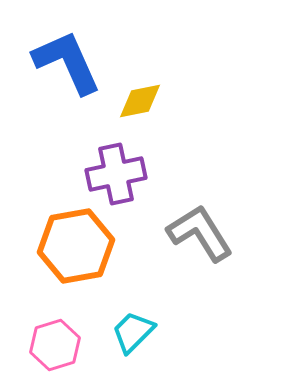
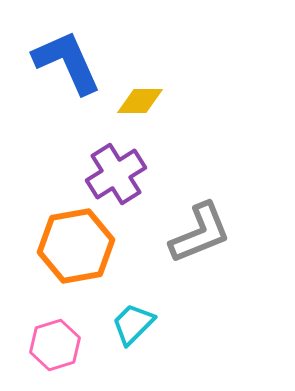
yellow diamond: rotated 12 degrees clockwise
purple cross: rotated 20 degrees counterclockwise
gray L-shape: rotated 100 degrees clockwise
cyan trapezoid: moved 8 px up
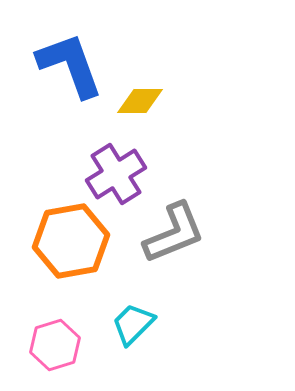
blue L-shape: moved 3 px right, 3 px down; rotated 4 degrees clockwise
gray L-shape: moved 26 px left
orange hexagon: moved 5 px left, 5 px up
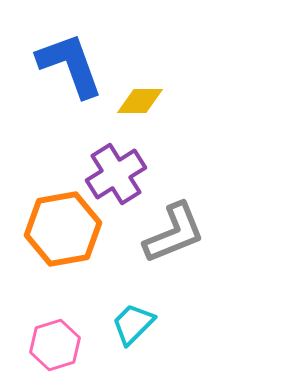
orange hexagon: moved 8 px left, 12 px up
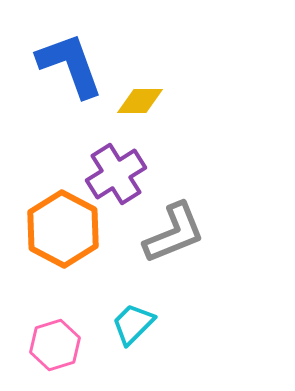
orange hexagon: rotated 22 degrees counterclockwise
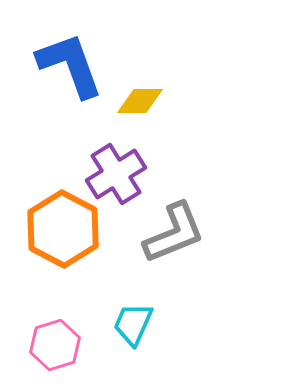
cyan trapezoid: rotated 21 degrees counterclockwise
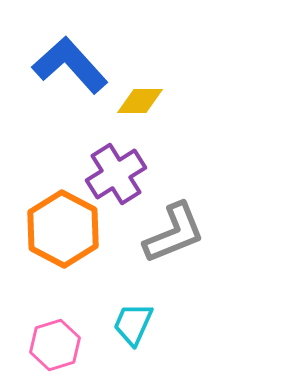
blue L-shape: rotated 22 degrees counterclockwise
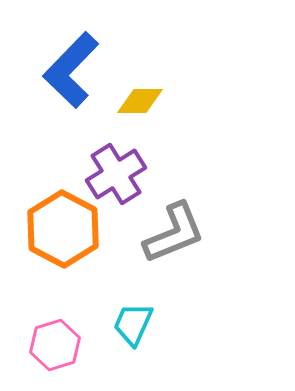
blue L-shape: moved 1 px right, 5 px down; rotated 94 degrees counterclockwise
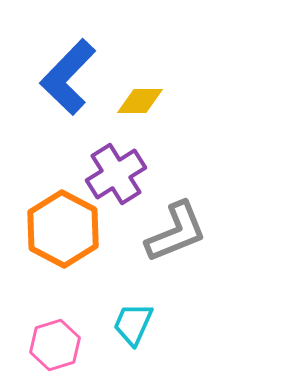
blue L-shape: moved 3 px left, 7 px down
gray L-shape: moved 2 px right, 1 px up
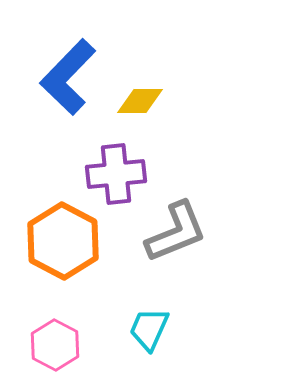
purple cross: rotated 26 degrees clockwise
orange hexagon: moved 12 px down
cyan trapezoid: moved 16 px right, 5 px down
pink hexagon: rotated 15 degrees counterclockwise
